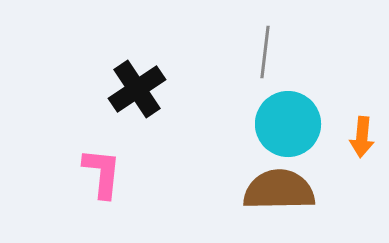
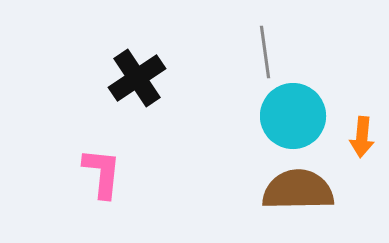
gray line: rotated 15 degrees counterclockwise
black cross: moved 11 px up
cyan circle: moved 5 px right, 8 px up
brown semicircle: moved 19 px right
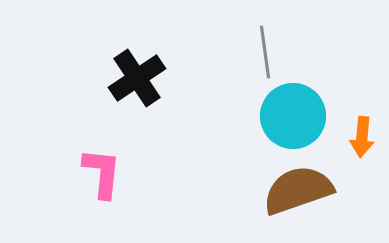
brown semicircle: rotated 18 degrees counterclockwise
